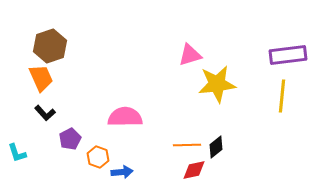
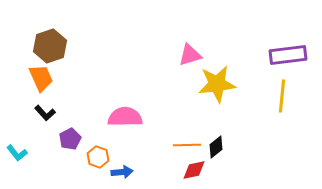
cyan L-shape: rotated 20 degrees counterclockwise
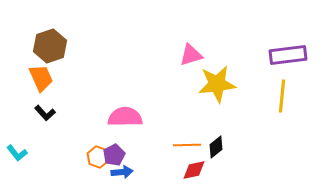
pink triangle: moved 1 px right
purple pentagon: moved 44 px right, 16 px down
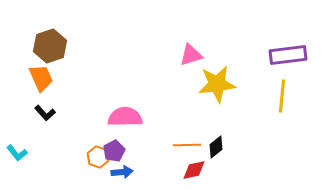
purple pentagon: moved 4 px up
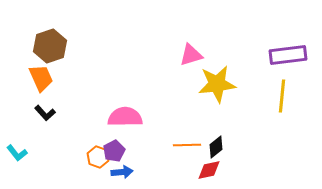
red diamond: moved 15 px right
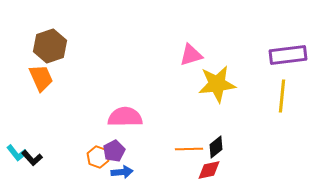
black L-shape: moved 13 px left, 45 px down
orange line: moved 2 px right, 4 px down
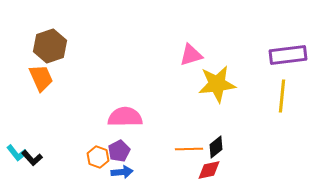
purple pentagon: moved 5 px right
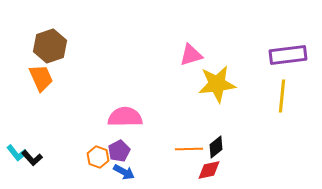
blue arrow: moved 2 px right; rotated 35 degrees clockwise
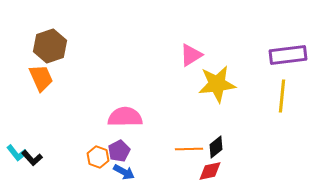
pink triangle: rotated 15 degrees counterclockwise
red diamond: moved 1 px right, 1 px down
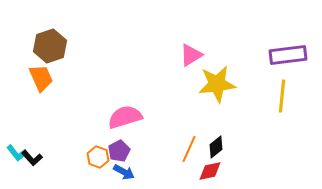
pink semicircle: rotated 16 degrees counterclockwise
orange line: rotated 64 degrees counterclockwise
